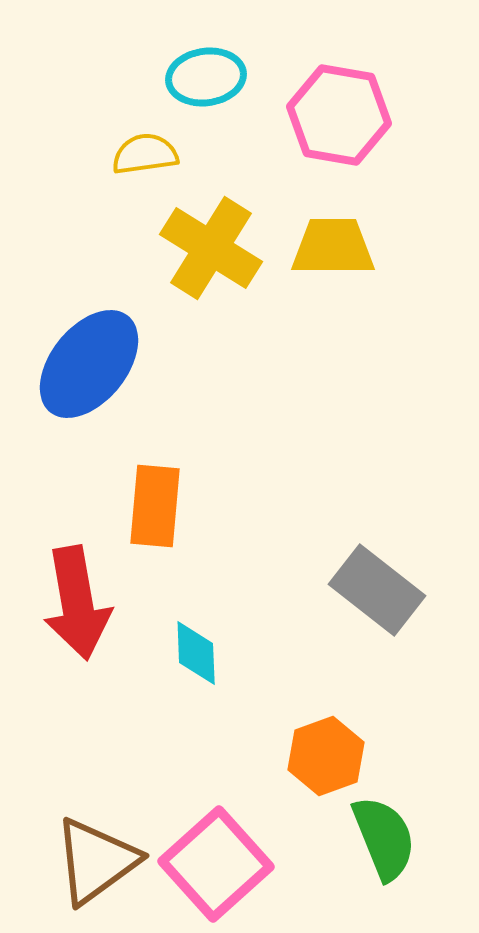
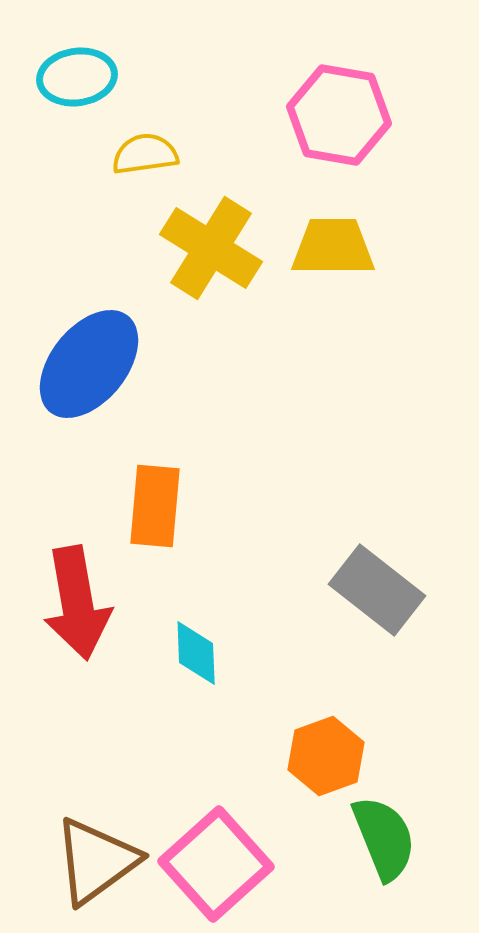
cyan ellipse: moved 129 px left
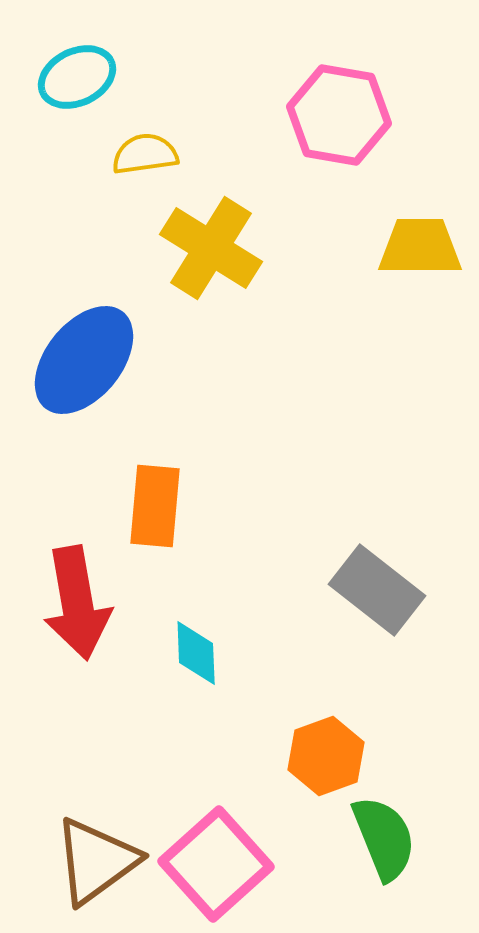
cyan ellipse: rotated 18 degrees counterclockwise
yellow trapezoid: moved 87 px right
blue ellipse: moved 5 px left, 4 px up
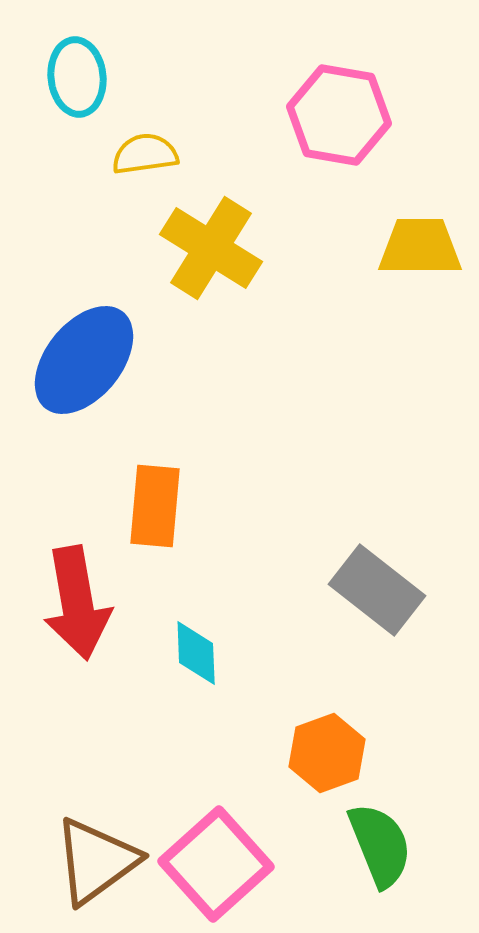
cyan ellipse: rotated 70 degrees counterclockwise
orange hexagon: moved 1 px right, 3 px up
green semicircle: moved 4 px left, 7 px down
